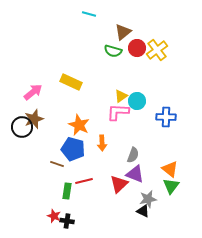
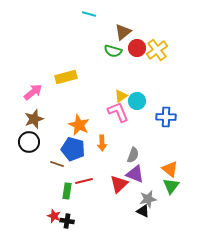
yellow rectangle: moved 5 px left, 5 px up; rotated 40 degrees counterclockwise
pink L-shape: rotated 65 degrees clockwise
black circle: moved 7 px right, 15 px down
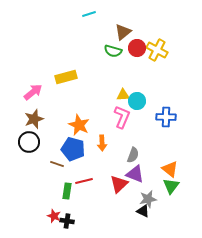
cyan line: rotated 32 degrees counterclockwise
yellow cross: rotated 25 degrees counterclockwise
yellow triangle: moved 2 px right, 1 px up; rotated 32 degrees clockwise
pink L-shape: moved 4 px right, 5 px down; rotated 45 degrees clockwise
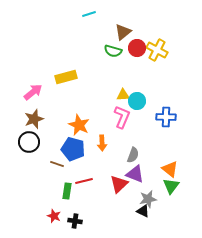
black cross: moved 8 px right
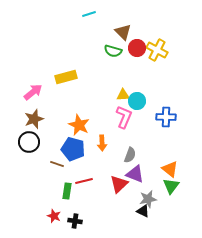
brown triangle: rotated 36 degrees counterclockwise
pink L-shape: moved 2 px right
gray semicircle: moved 3 px left
